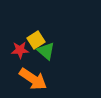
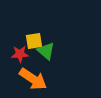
yellow square: moved 2 px left, 1 px down; rotated 24 degrees clockwise
red star: moved 4 px down
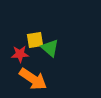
yellow square: moved 1 px right, 1 px up
green triangle: moved 4 px right, 3 px up
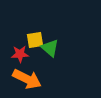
orange arrow: moved 6 px left; rotated 8 degrees counterclockwise
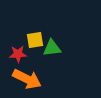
green triangle: moved 2 px right; rotated 48 degrees counterclockwise
red star: moved 2 px left
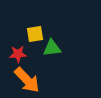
yellow square: moved 6 px up
orange arrow: moved 1 px down; rotated 20 degrees clockwise
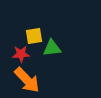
yellow square: moved 1 px left, 2 px down
red star: moved 3 px right
